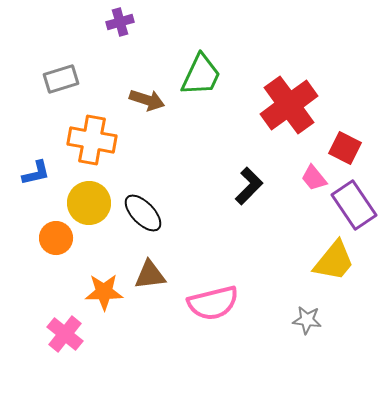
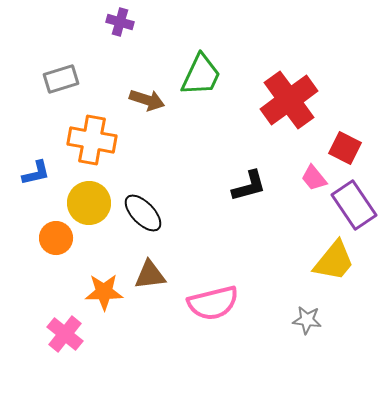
purple cross: rotated 32 degrees clockwise
red cross: moved 5 px up
black L-shape: rotated 30 degrees clockwise
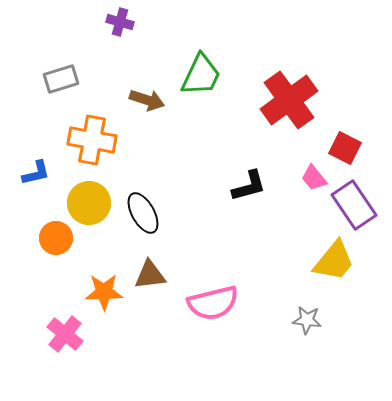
black ellipse: rotated 15 degrees clockwise
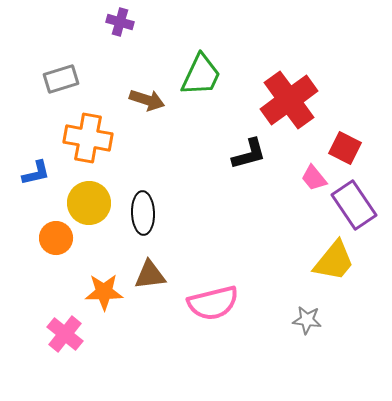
orange cross: moved 4 px left, 2 px up
black L-shape: moved 32 px up
black ellipse: rotated 27 degrees clockwise
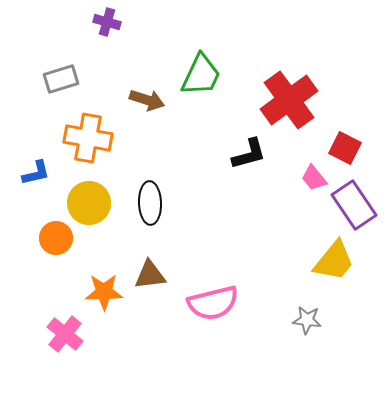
purple cross: moved 13 px left
black ellipse: moved 7 px right, 10 px up
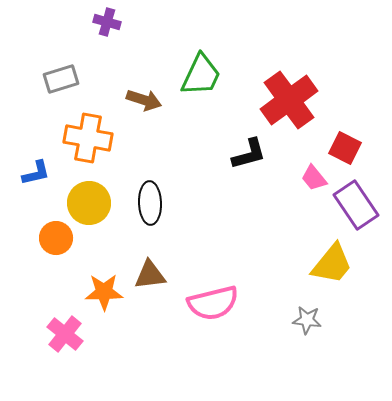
brown arrow: moved 3 px left
purple rectangle: moved 2 px right
yellow trapezoid: moved 2 px left, 3 px down
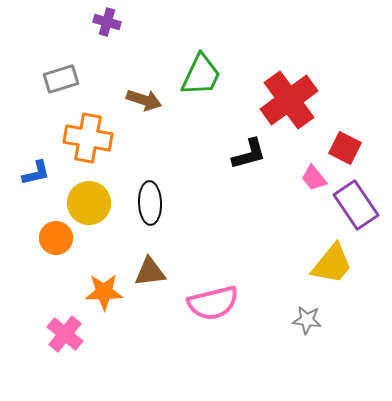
brown triangle: moved 3 px up
